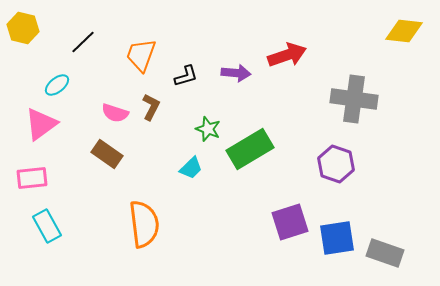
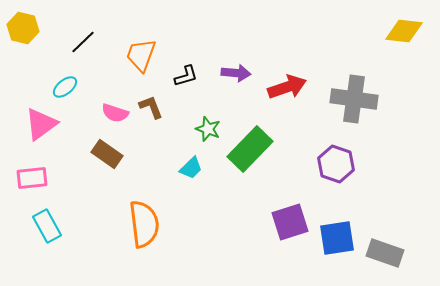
red arrow: moved 32 px down
cyan ellipse: moved 8 px right, 2 px down
brown L-shape: rotated 48 degrees counterclockwise
green rectangle: rotated 15 degrees counterclockwise
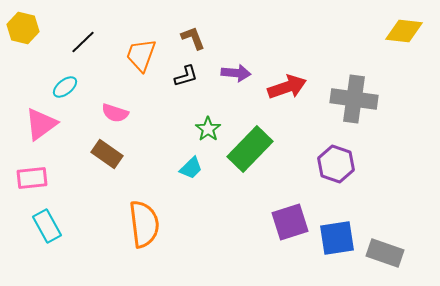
brown L-shape: moved 42 px right, 69 px up
green star: rotated 15 degrees clockwise
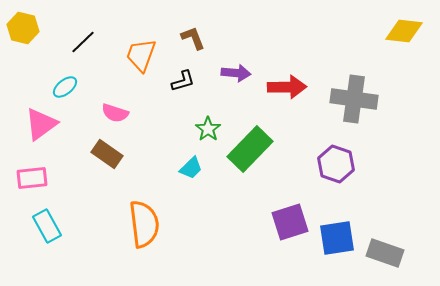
black L-shape: moved 3 px left, 5 px down
red arrow: rotated 18 degrees clockwise
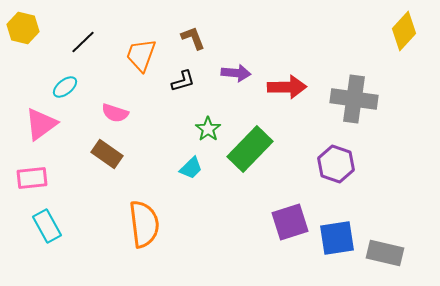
yellow diamond: rotated 54 degrees counterclockwise
gray rectangle: rotated 6 degrees counterclockwise
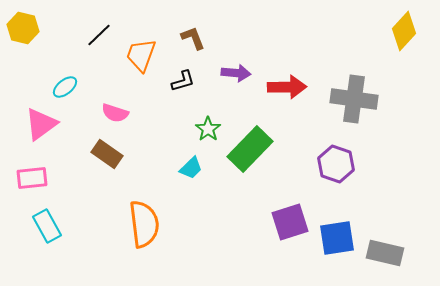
black line: moved 16 px right, 7 px up
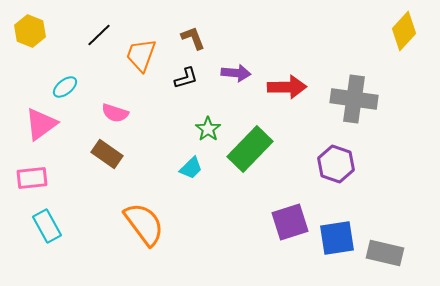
yellow hexagon: moved 7 px right, 3 px down; rotated 8 degrees clockwise
black L-shape: moved 3 px right, 3 px up
orange semicircle: rotated 30 degrees counterclockwise
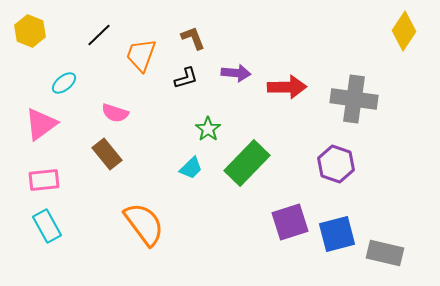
yellow diamond: rotated 9 degrees counterclockwise
cyan ellipse: moved 1 px left, 4 px up
green rectangle: moved 3 px left, 14 px down
brown rectangle: rotated 16 degrees clockwise
pink rectangle: moved 12 px right, 2 px down
blue square: moved 4 px up; rotated 6 degrees counterclockwise
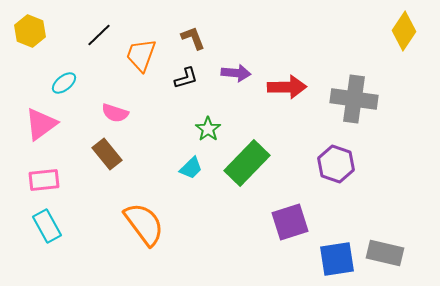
blue square: moved 25 px down; rotated 6 degrees clockwise
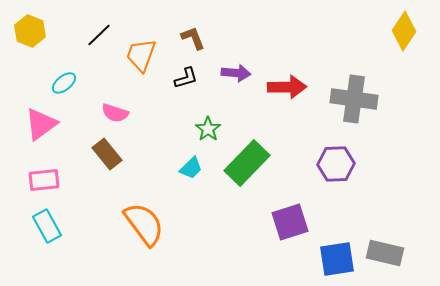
purple hexagon: rotated 21 degrees counterclockwise
